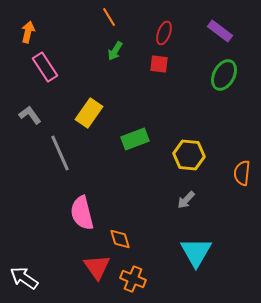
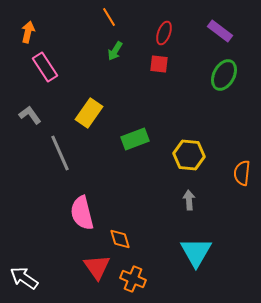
gray arrow: moved 3 px right; rotated 132 degrees clockwise
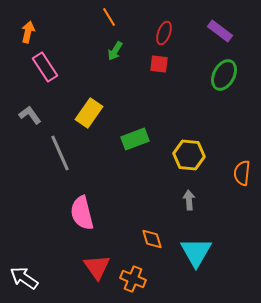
orange diamond: moved 32 px right
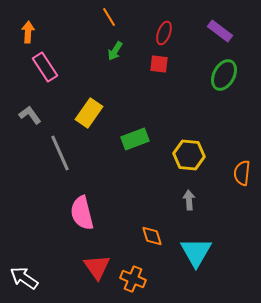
orange arrow: rotated 10 degrees counterclockwise
orange diamond: moved 3 px up
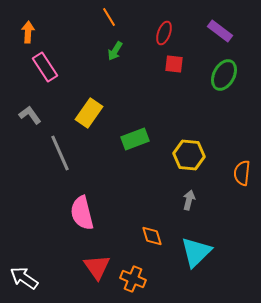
red square: moved 15 px right
gray arrow: rotated 18 degrees clockwise
cyan triangle: rotated 16 degrees clockwise
